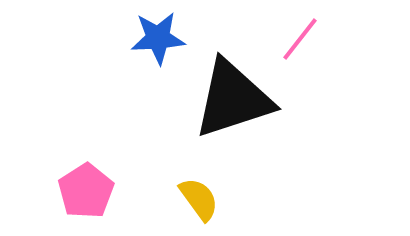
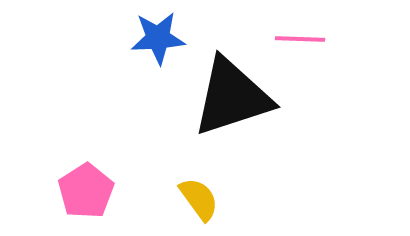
pink line: rotated 54 degrees clockwise
black triangle: moved 1 px left, 2 px up
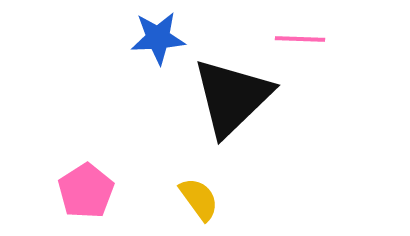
black triangle: rotated 26 degrees counterclockwise
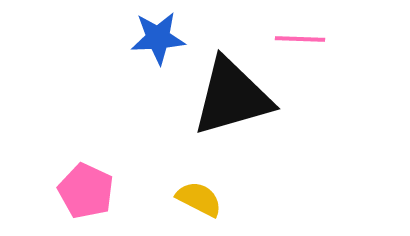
black triangle: rotated 28 degrees clockwise
pink pentagon: rotated 14 degrees counterclockwise
yellow semicircle: rotated 27 degrees counterclockwise
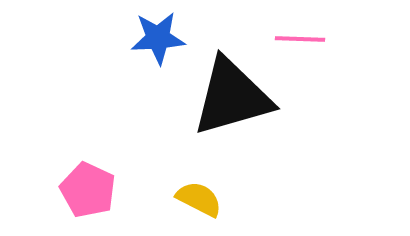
pink pentagon: moved 2 px right, 1 px up
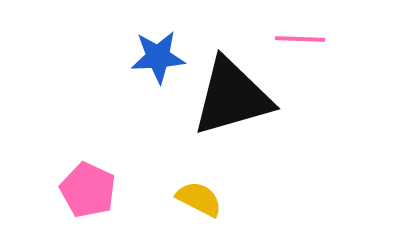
blue star: moved 19 px down
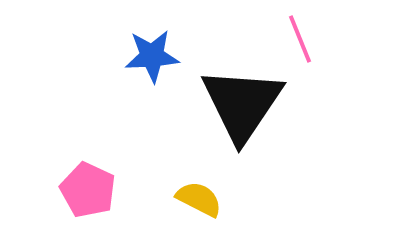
pink line: rotated 66 degrees clockwise
blue star: moved 6 px left, 1 px up
black triangle: moved 10 px right, 7 px down; rotated 40 degrees counterclockwise
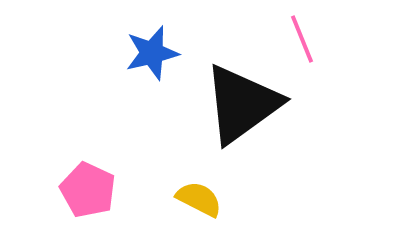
pink line: moved 2 px right
blue star: moved 3 px up; rotated 10 degrees counterclockwise
black triangle: rotated 20 degrees clockwise
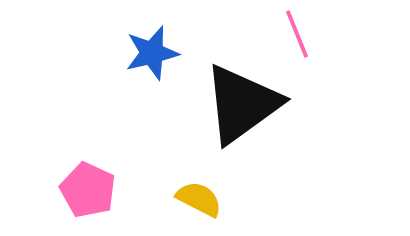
pink line: moved 5 px left, 5 px up
